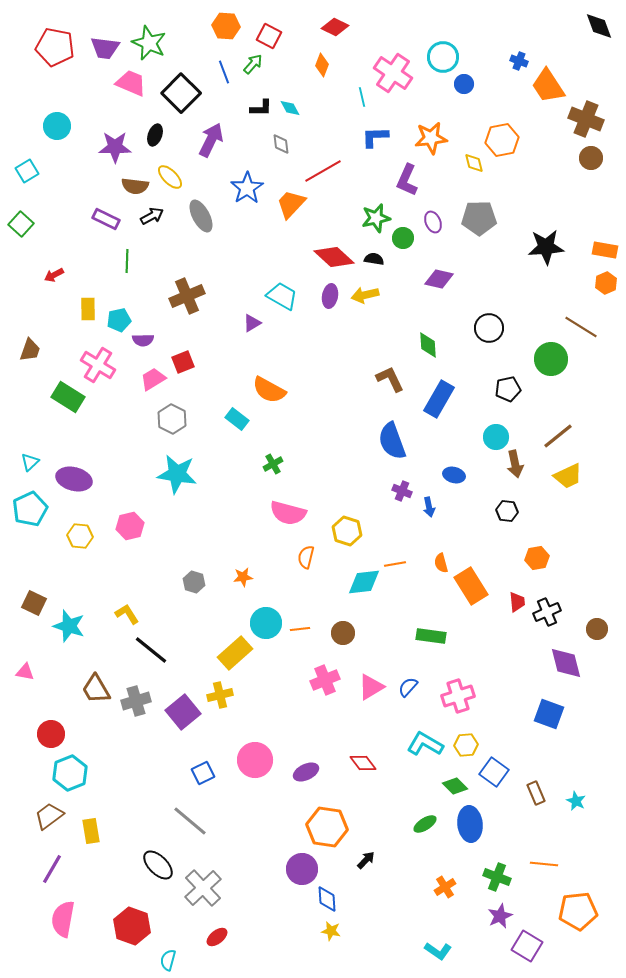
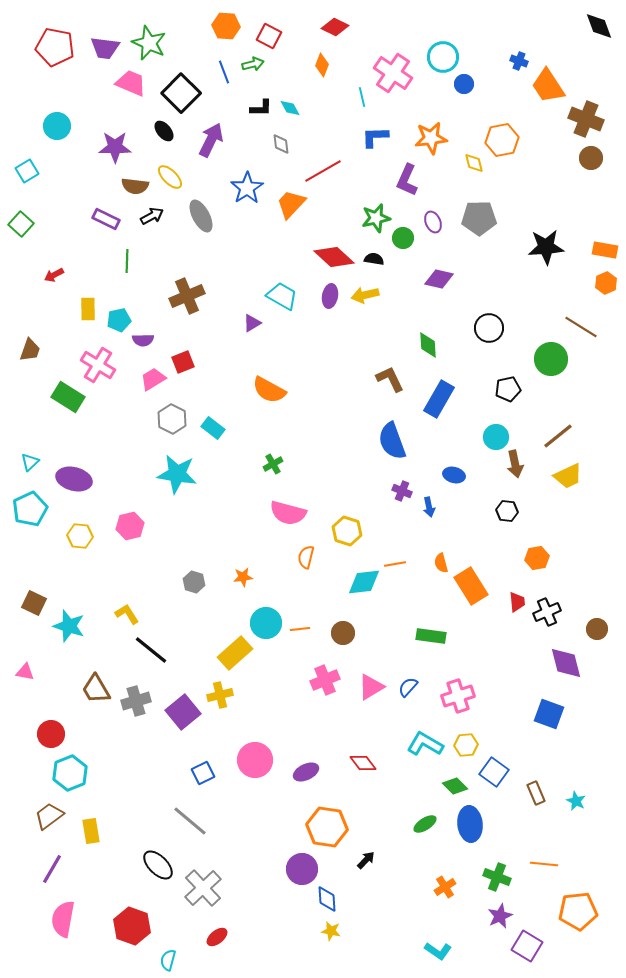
green arrow at (253, 64): rotated 35 degrees clockwise
black ellipse at (155, 135): moved 9 px right, 4 px up; rotated 60 degrees counterclockwise
cyan rectangle at (237, 419): moved 24 px left, 9 px down
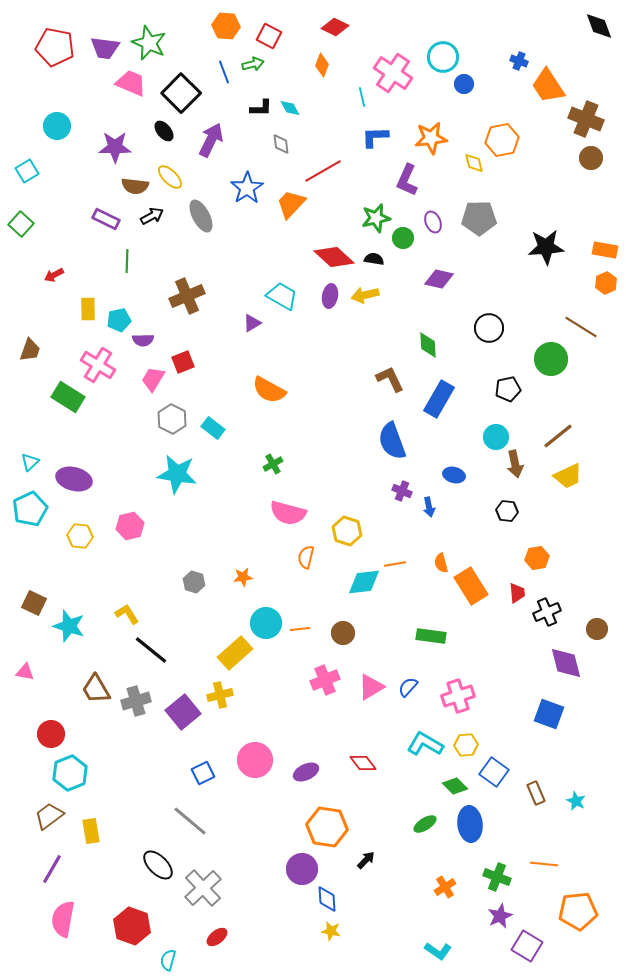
pink trapezoid at (153, 379): rotated 28 degrees counterclockwise
red trapezoid at (517, 602): moved 9 px up
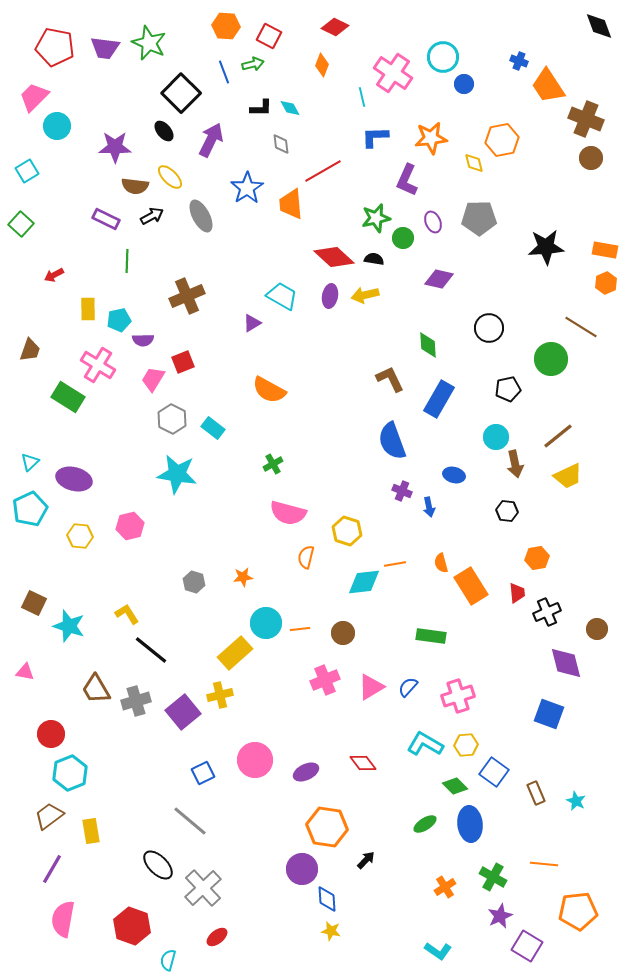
pink trapezoid at (131, 83): moved 97 px left, 14 px down; rotated 68 degrees counterclockwise
orange trapezoid at (291, 204): rotated 48 degrees counterclockwise
green cross at (497, 877): moved 4 px left; rotated 8 degrees clockwise
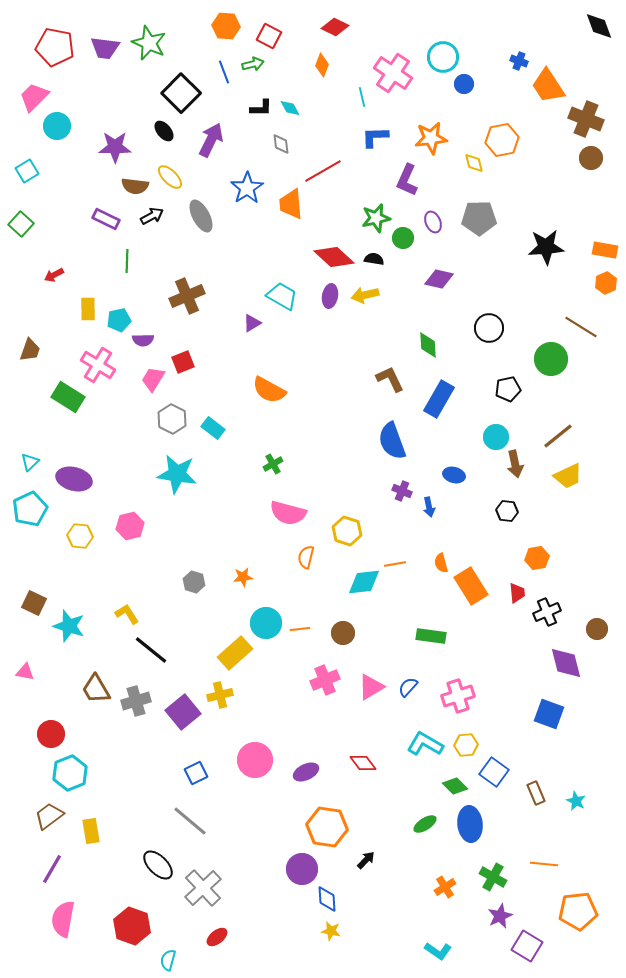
blue square at (203, 773): moved 7 px left
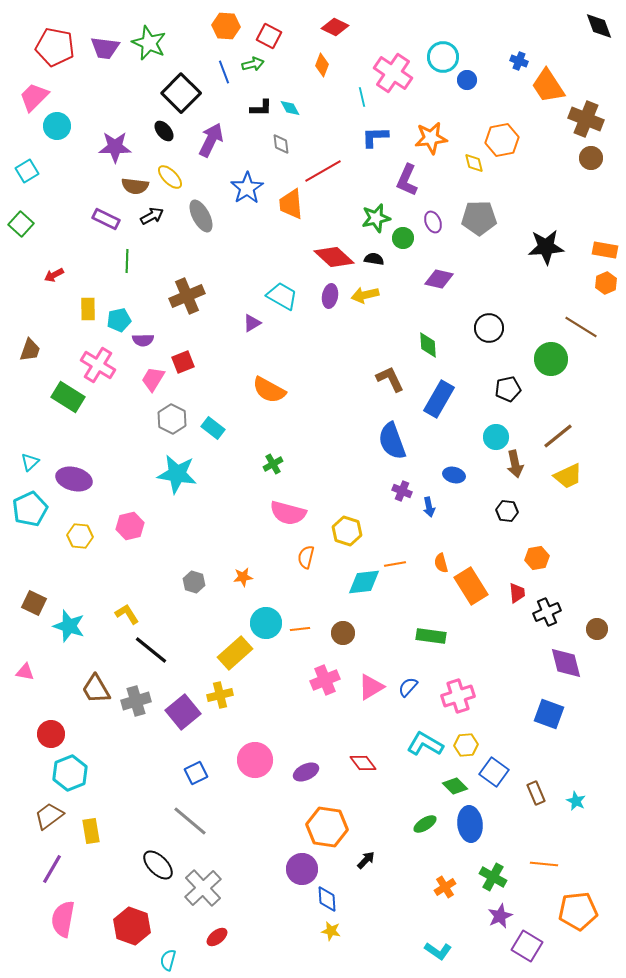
blue circle at (464, 84): moved 3 px right, 4 px up
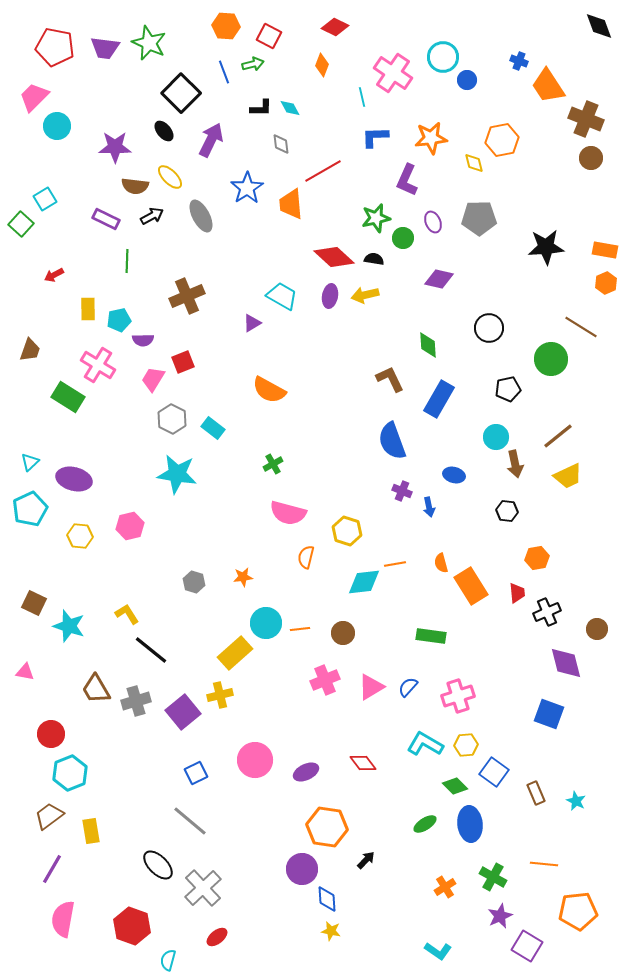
cyan square at (27, 171): moved 18 px right, 28 px down
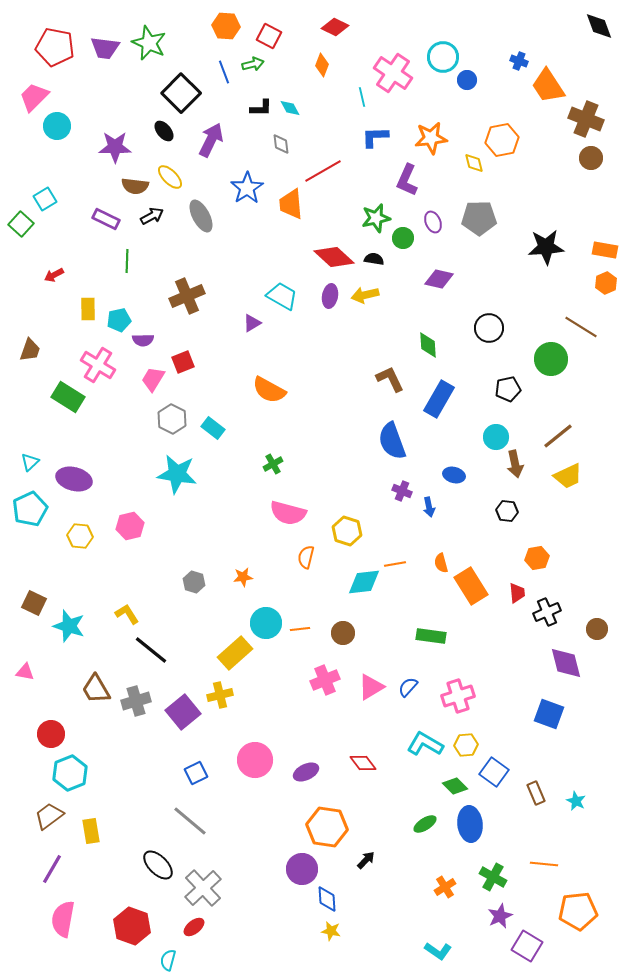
red ellipse at (217, 937): moved 23 px left, 10 px up
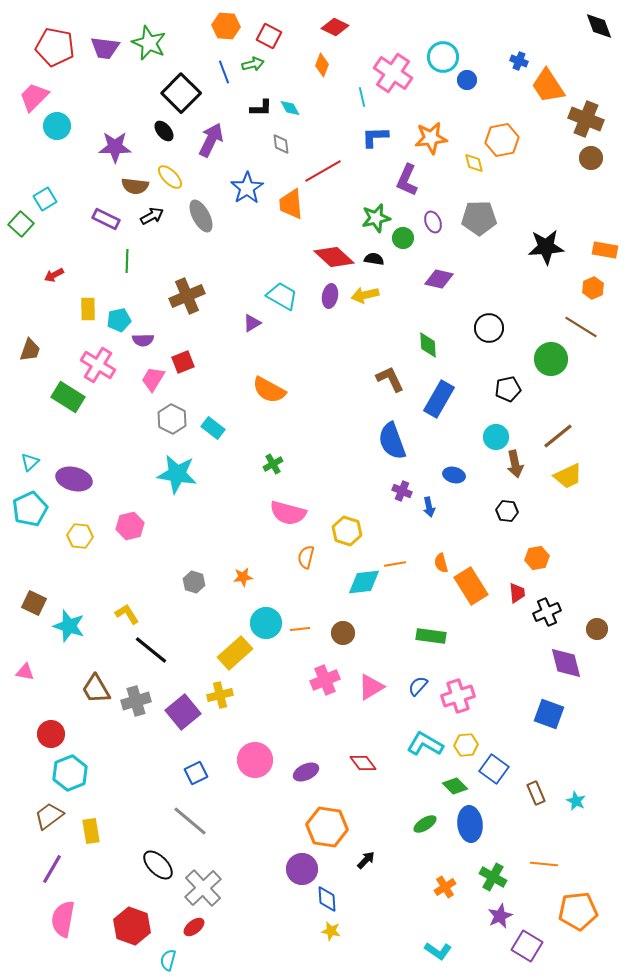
orange hexagon at (606, 283): moved 13 px left, 5 px down
blue semicircle at (408, 687): moved 10 px right, 1 px up
blue square at (494, 772): moved 3 px up
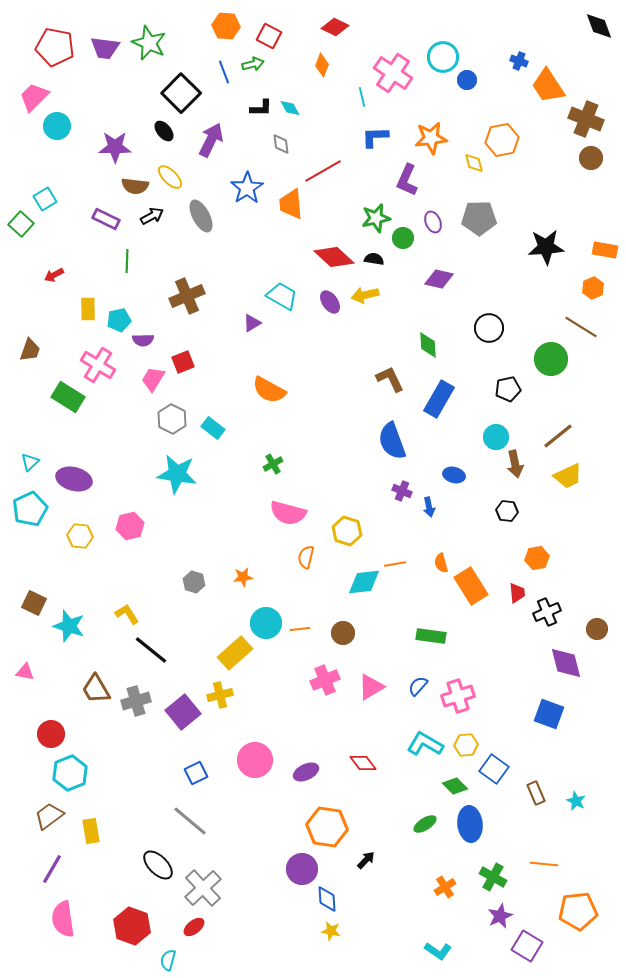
purple ellipse at (330, 296): moved 6 px down; rotated 45 degrees counterclockwise
pink semicircle at (63, 919): rotated 18 degrees counterclockwise
